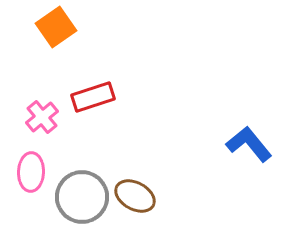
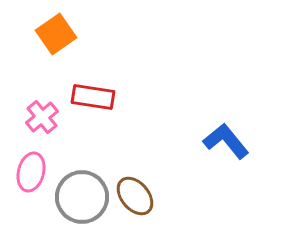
orange square: moved 7 px down
red rectangle: rotated 27 degrees clockwise
blue L-shape: moved 23 px left, 3 px up
pink ellipse: rotated 12 degrees clockwise
brown ellipse: rotated 21 degrees clockwise
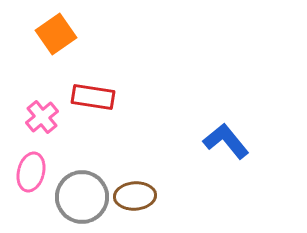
brown ellipse: rotated 54 degrees counterclockwise
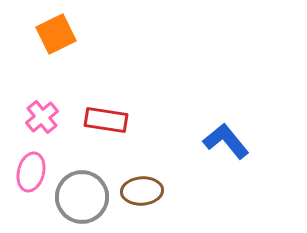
orange square: rotated 9 degrees clockwise
red rectangle: moved 13 px right, 23 px down
brown ellipse: moved 7 px right, 5 px up
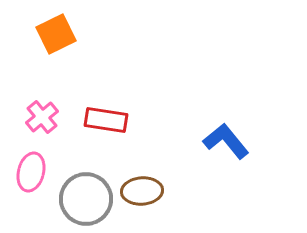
gray circle: moved 4 px right, 2 px down
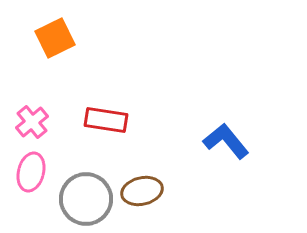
orange square: moved 1 px left, 4 px down
pink cross: moved 10 px left, 5 px down
brown ellipse: rotated 9 degrees counterclockwise
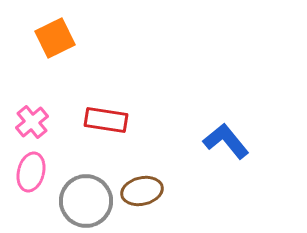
gray circle: moved 2 px down
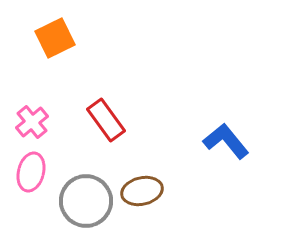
red rectangle: rotated 45 degrees clockwise
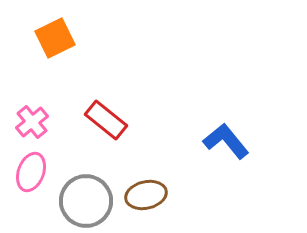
red rectangle: rotated 15 degrees counterclockwise
pink ellipse: rotated 6 degrees clockwise
brown ellipse: moved 4 px right, 4 px down
